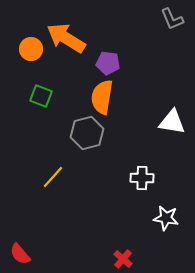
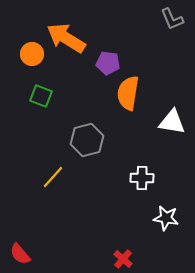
orange circle: moved 1 px right, 5 px down
orange semicircle: moved 26 px right, 4 px up
gray hexagon: moved 7 px down
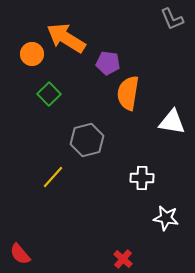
green square: moved 8 px right, 2 px up; rotated 25 degrees clockwise
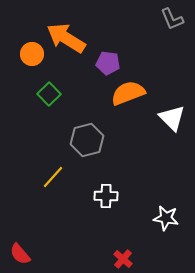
orange semicircle: rotated 60 degrees clockwise
white triangle: moved 4 px up; rotated 36 degrees clockwise
white cross: moved 36 px left, 18 px down
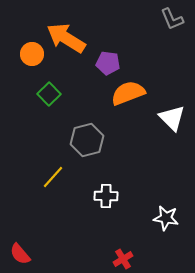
red cross: rotated 18 degrees clockwise
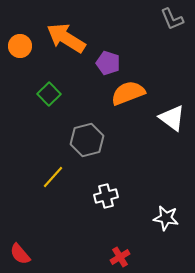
orange circle: moved 12 px left, 8 px up
purple pentagon: rotated 10 degrees clockwise
white triangle: rotated 8 degrees counterclockwise
white cross: rotated 15 degrees counterclockwise
red cross: moved 3 px left, 2 px up
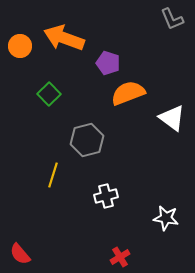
orange arrow: moved 2 px left; rotated 12 degrees counterclockwise
yellow line: moved 2 px up; rotated 25 degrees counterclockwise
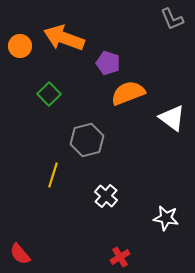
white cross: rotated 35 degrees counterclockwise
